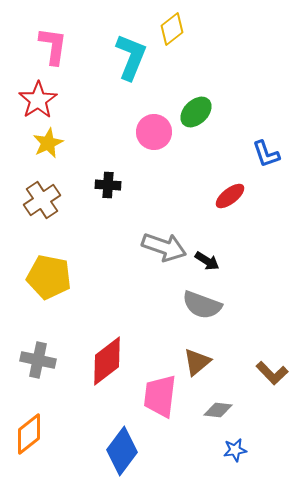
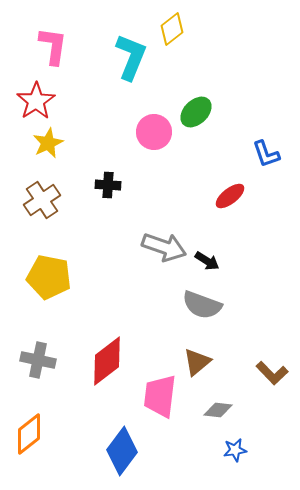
red star: moved 2 px left, 1 px down
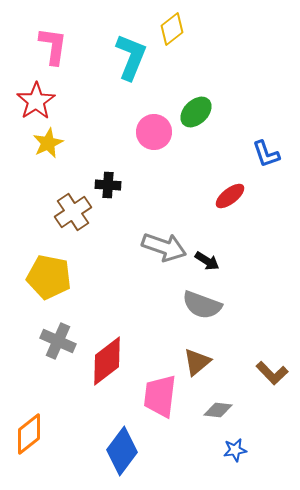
brown cross: moved 31 px right, 12 px down
gray cross: moved 20 px right, 19 px up; rotated 12 degrees clockwise
